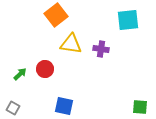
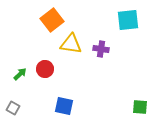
orange square: moved 4 px left, 5 px down
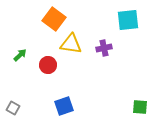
orange square: moved 2 px right, 1 px up; rotated 15 degrees counterclockwise
purple cross: moved 3 px right, 1 px up; rotated 21 degrees counterclockwise
red circle: moved 3 px right, 4 px up
green arrow: moved 19 px up
blue square: rotated 30 degrees counterclockwise
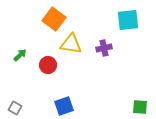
gray square: moved 2 px right
